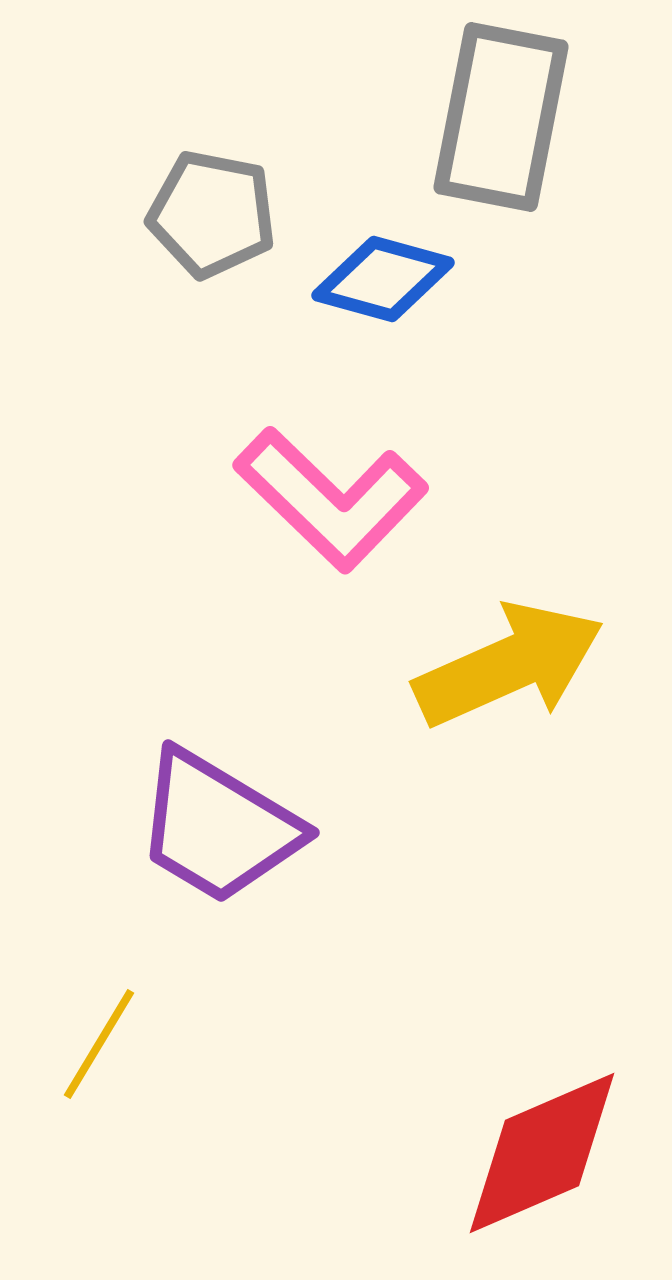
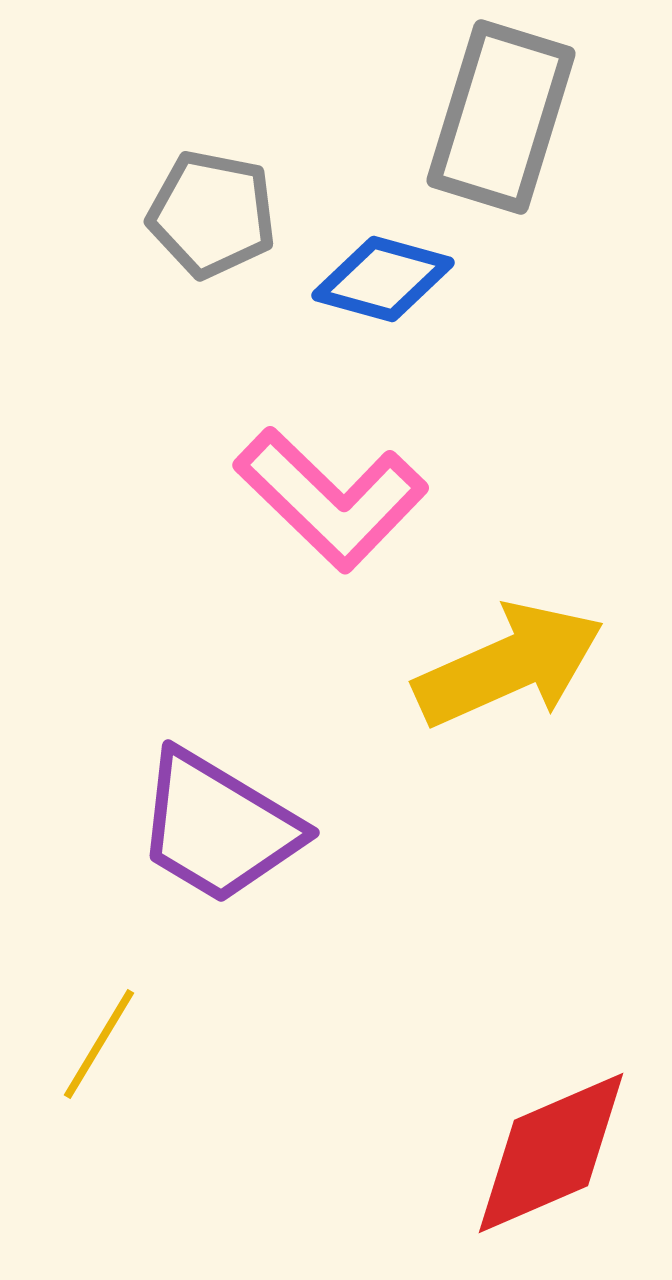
gray rectangle: rotated 6 degrees clockwise
red diamond: moved 9 px right
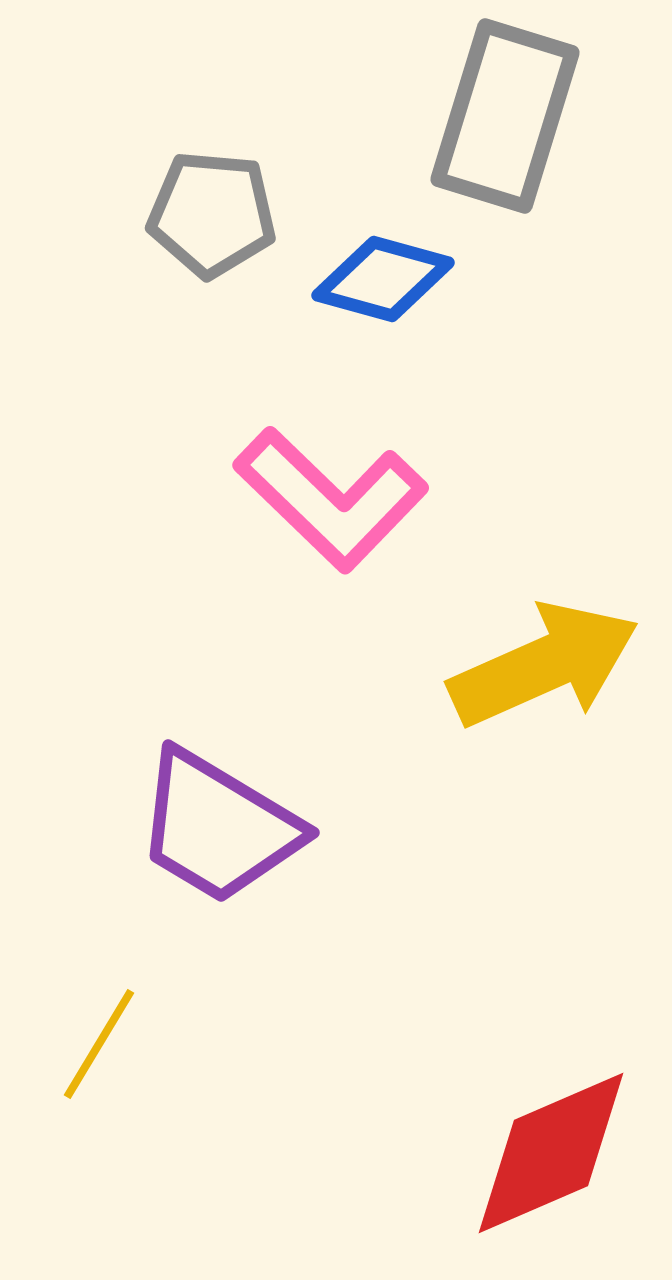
gray rectangle: moved 4 px right, 1 px up
gray pentagon: rotated 6 degrees counterclockwise
yellow arrow: moved 35 px right
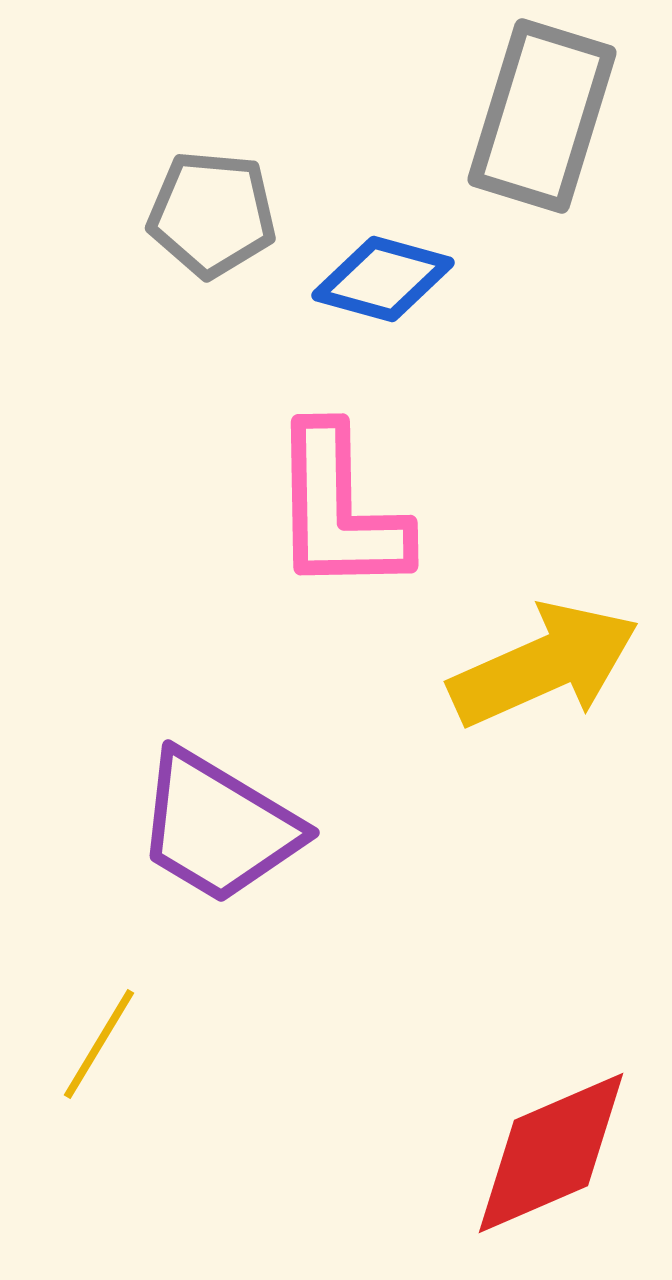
gray rectangle: moved 37 px right
pink L-shape: moved 8 px right, 11 px down; rotated 45 degrees clockwise
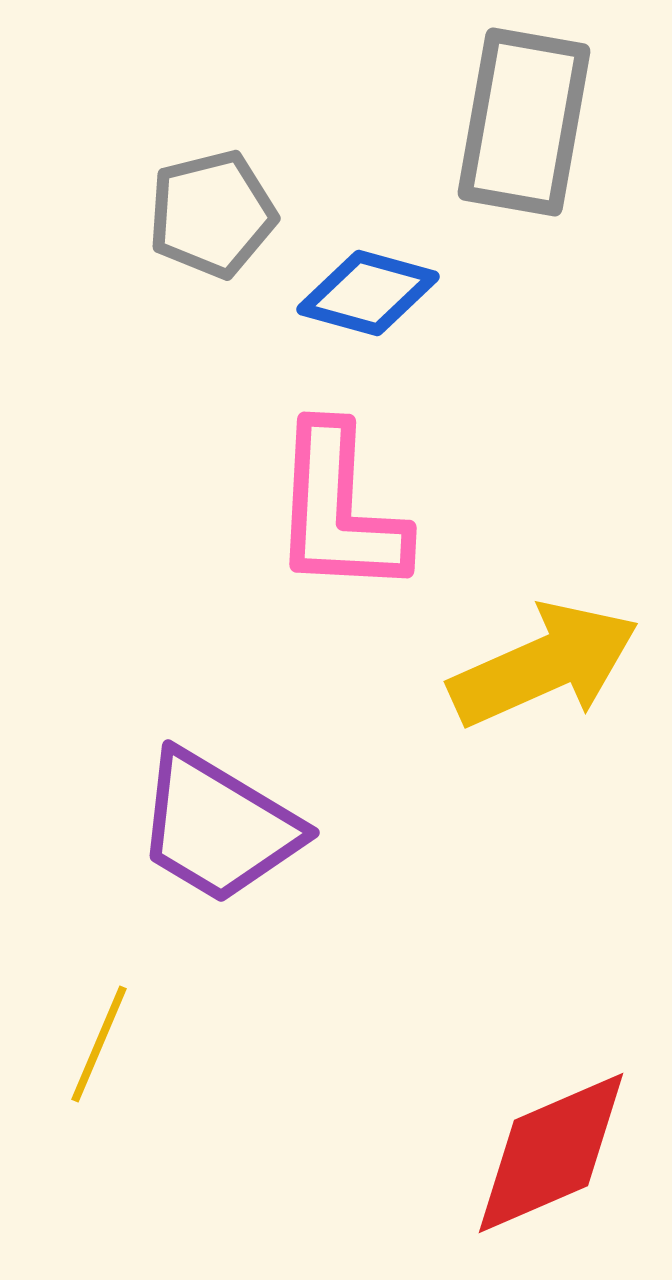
gray rectangle: moved 18 px left, 6 px down; rotated 7 degrees counterclockwise
gray pentagon: rotated 19 degrees counterclockwise
blue diamond: moved 15 px left, 14 px down
pink L-shape: rotated 4 degrees clockwise
yellow line: rotated 8 degrees counterclockwise
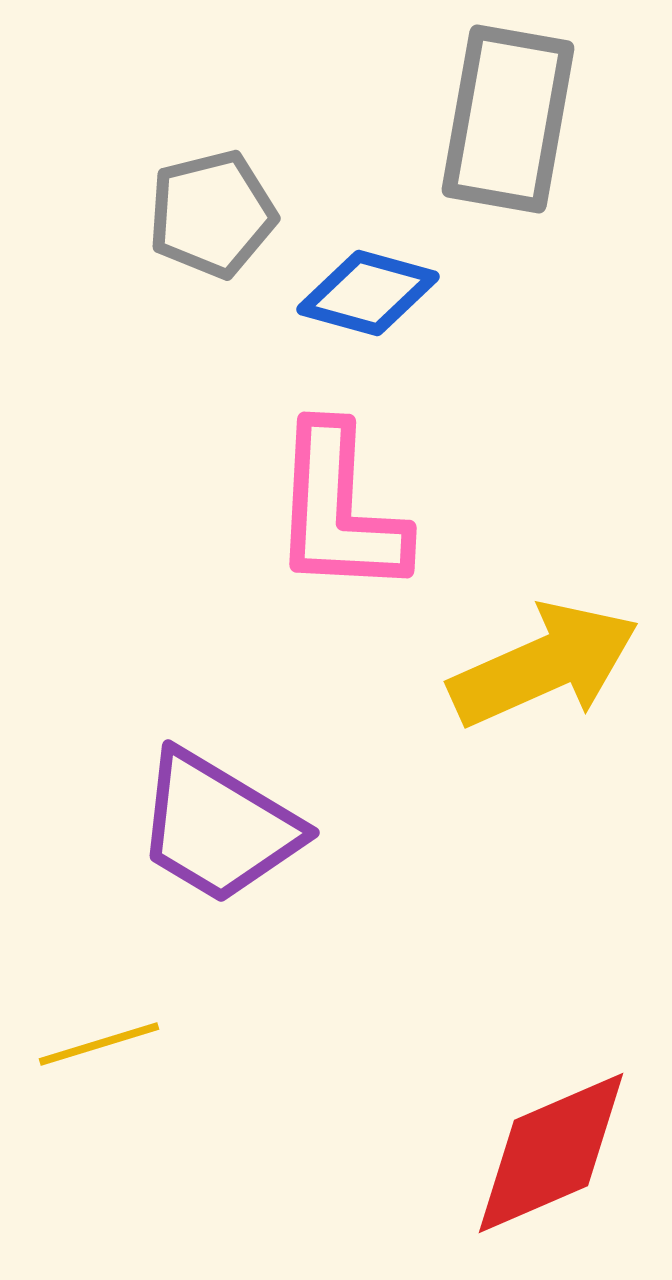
gray rectangle: moved 16 px left, 3 px up
yellow line: rotated 50 degrees clockwise
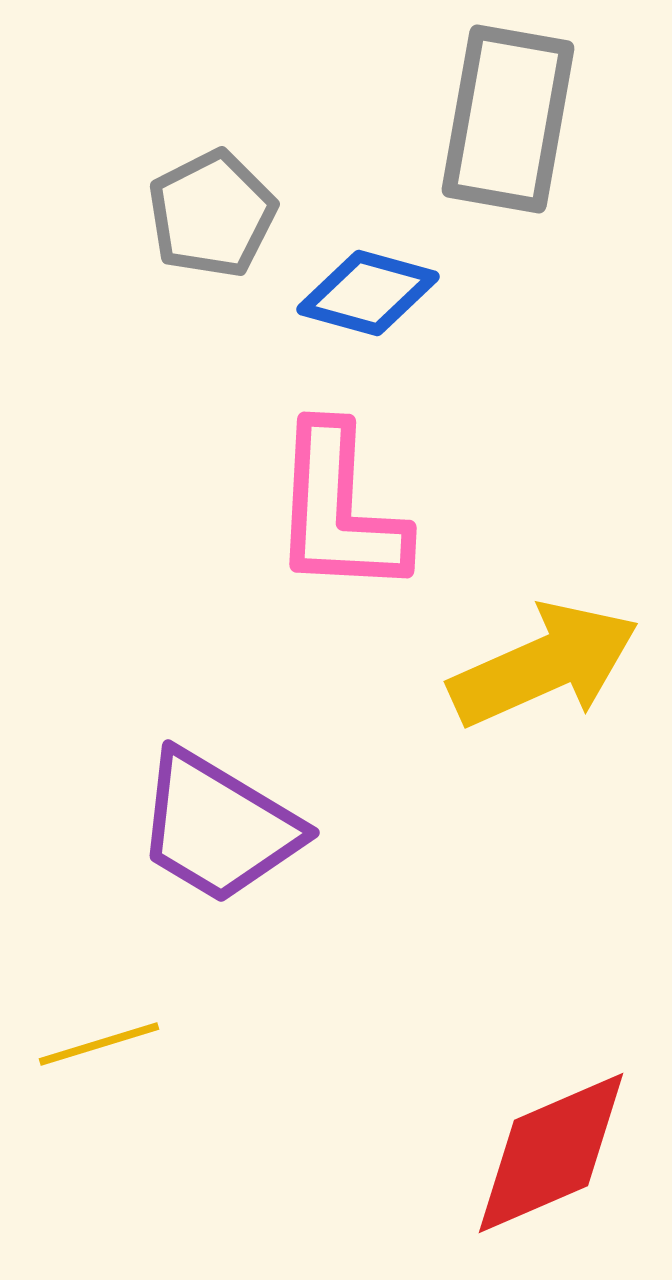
gray pentagon: rotated 13 degrees counterclockwise
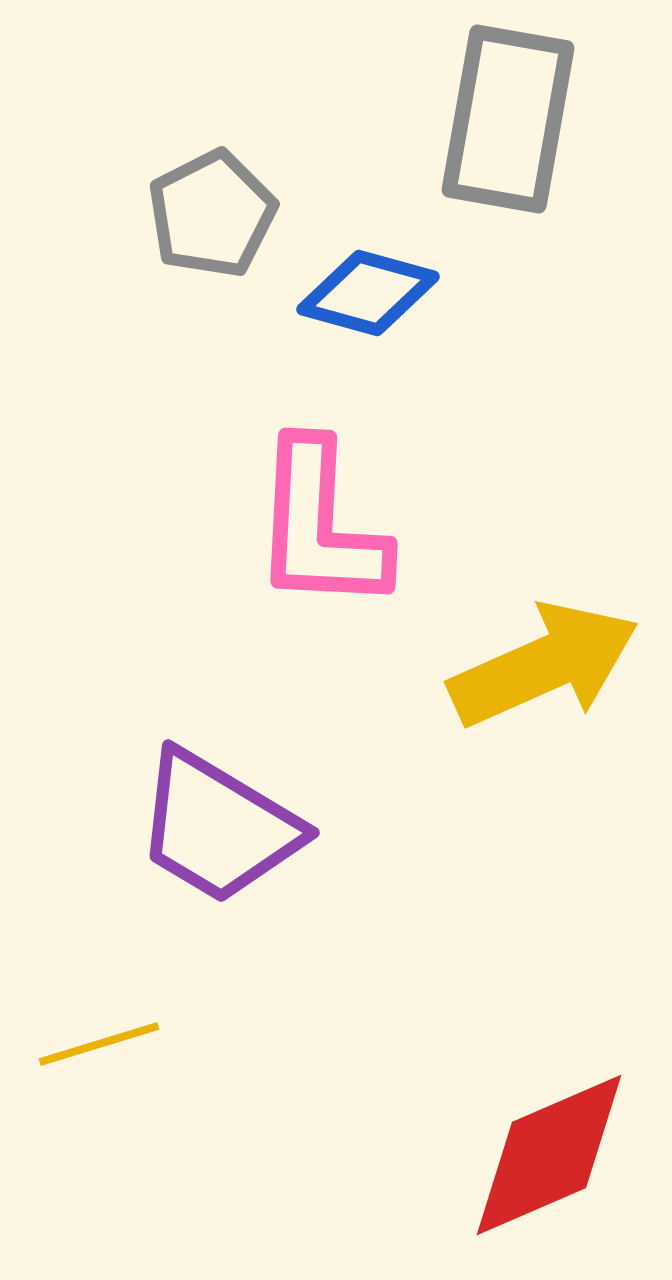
pink L-shape: moved 19 px left, 16 px down
red diamond: moved 2 px left, 2 px down
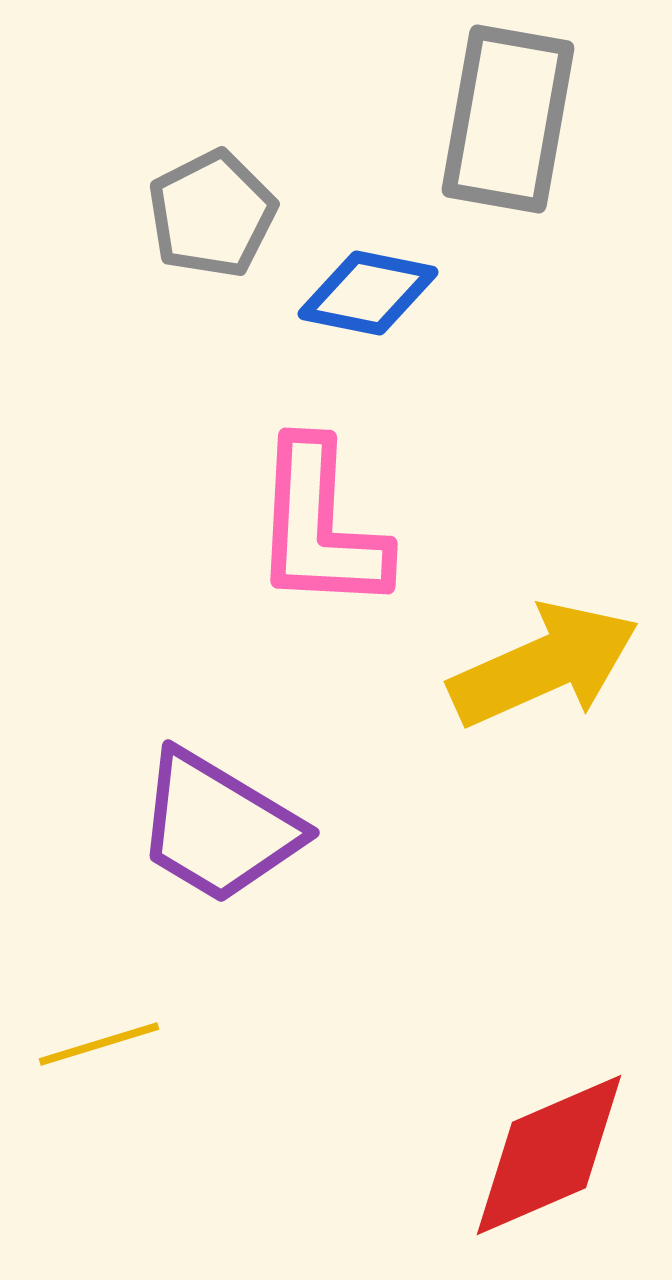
blue diamond: rotated 4 degrees counterclockwise
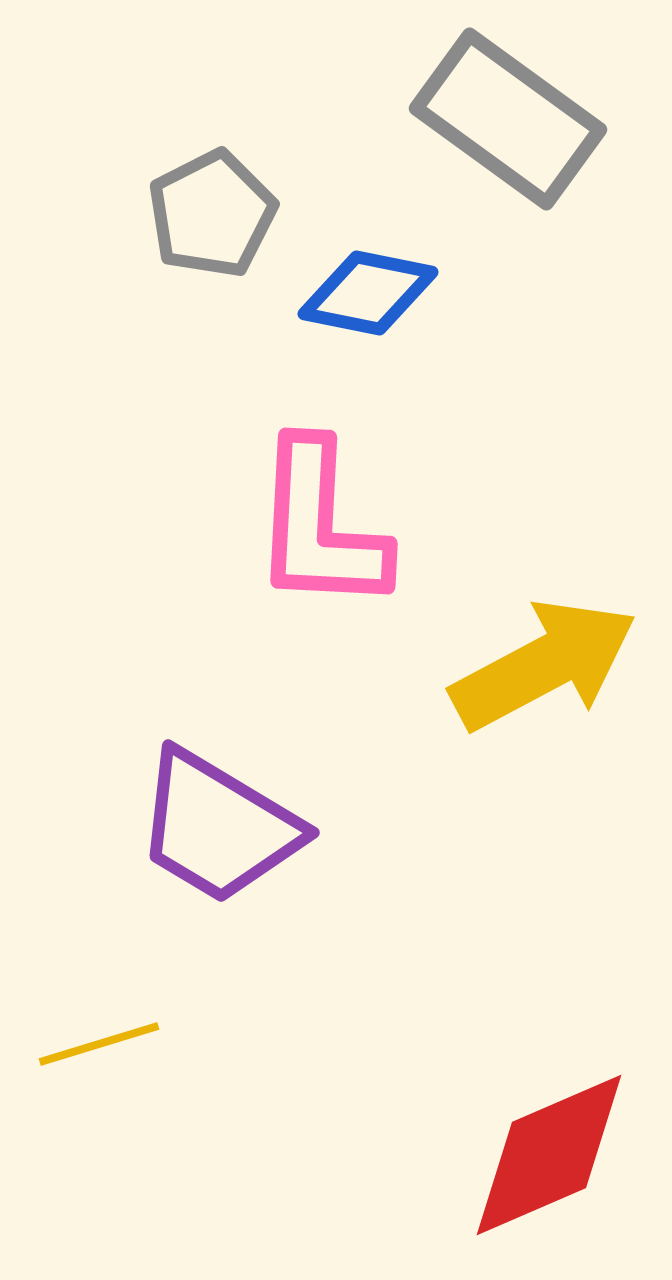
gray rectangle: rotated 64 degrees counterclockwise
yellow arrow: rotated 4 degrees counterclockwise
